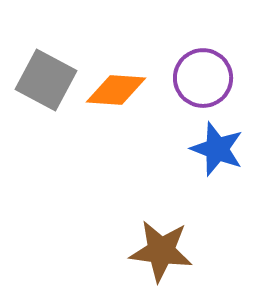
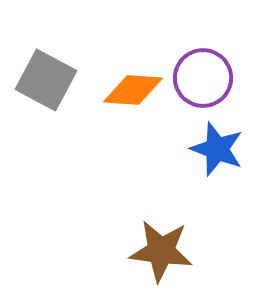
orange diamond: moved 17 px right
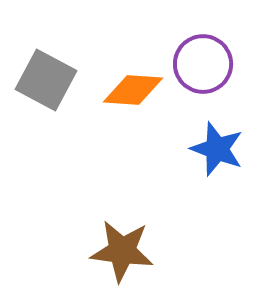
purple circle: moved 14 px up
brown star: moved 39 px left
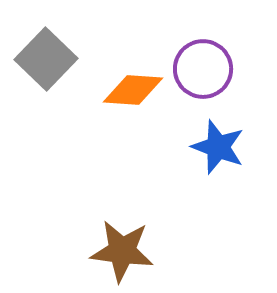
purple circle: moved 5 px down
gray square: moved 21 px up; rotated 16 degrees clockwise
blue star: moved 1 px right, 2 px up
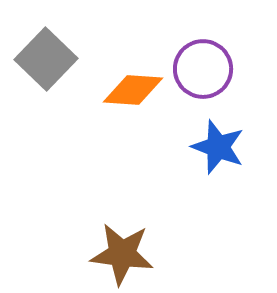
brown star: moved 3 px down
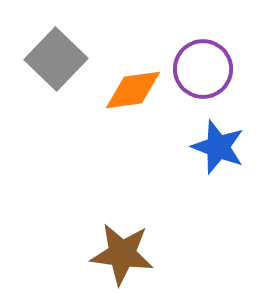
gray square: moved 10 px right
orange diamond: rotated 12 degrees counterclockwise
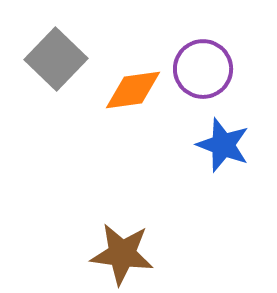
blue star: moved 5 px right, 2 px up
